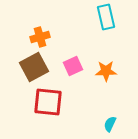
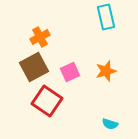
orange cross: rotated 12 degrees counterclockwise
pink square: moved 3 px left, 6 px down
orange star: rotated 15 degrees counterclockwise
red square: moved 1 px left, 1 px up; rotated 28 degrees clockwise
cyan semicircle: rotated 98 degrees counterclockwise
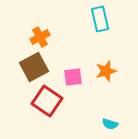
cyan rectangle: moved 6 px left, 2 px down
pink square: moved 3 px right, 5 px down; rotated 18 degrees clockwise
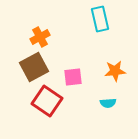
orange star: moved 9 px right; rotated 10 degrees clockwise
cyan semicircle: moved 2 px left, 21 px up; rotated 21 degrees counterclockwise
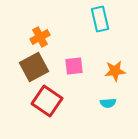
pink square: moved 1 px right, 11 px up
